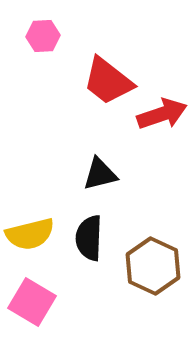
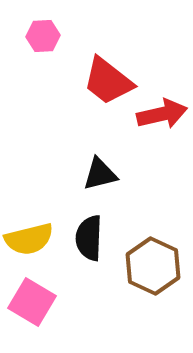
red arrow: rotated 6 degrees clockwise
yellow semicircle: moved 1 px left, 5 px down
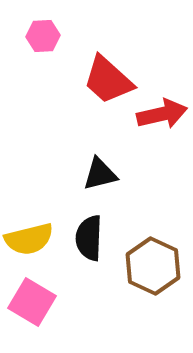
red trapezoid: moved 1 px up; rotated 4 degrees clockwise
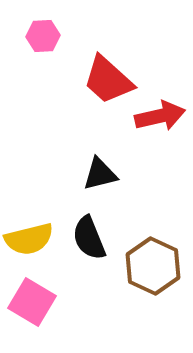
red arrow: moved 2 px left, 2 px down
black semicircle: rotated 24 degrees counterclockwise
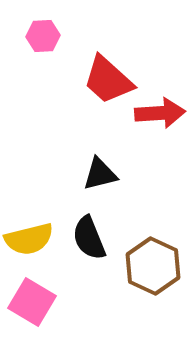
red arrow: moved 3 px up; rotated 9 degrees clockwise
